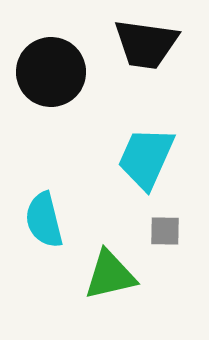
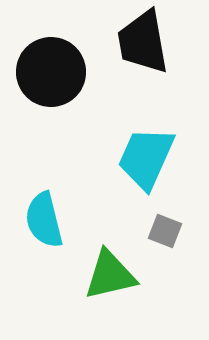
black trapezoid: moved 3 px left, 2 px up; rotated 72 degrees clockwise
gray square: rotated 20 degrees clockwise
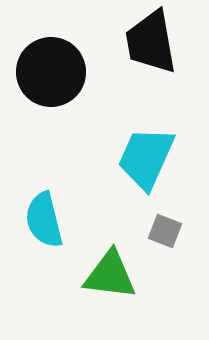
black trapezoid: moved 8 px right
green triangle: rotated 20 degrees clockwise
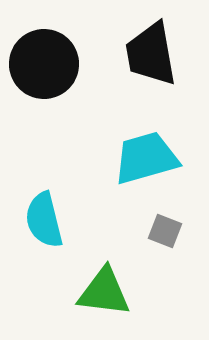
black trapezoid: moved 12 px down
black circle: moved 7 px left, 8 px up
cyan trapezoid: rotated 50 degrees clockwise
green triangle: moved 6 px left, 17 px down
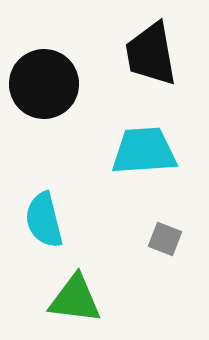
black circle: moved 20 px down
cyan trapezoid: moved 2 px left, 7 px up; rotated 12 degrees clockwise
gray square: moved 8 px down
green triangle: moved 29 px left, 7 px down
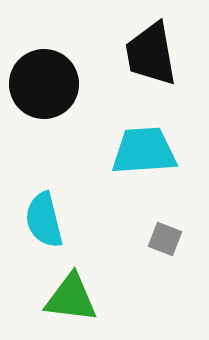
green triangle: moved 4 px left, 1 px up
